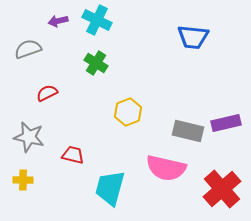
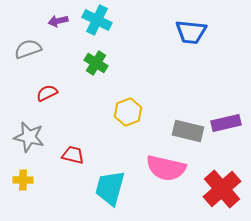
blue trapezoid: moved 2 px left, 5 px up
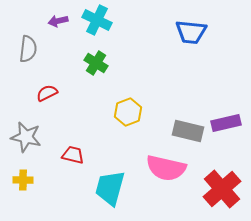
gray semicircle: rotated 116 degrees clockwise
gray star: moved 3 px left
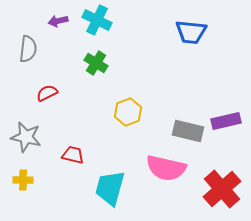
purple rectangle: moved 2 px up
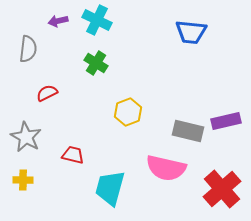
gray star: rotated 16 degrees clockwise
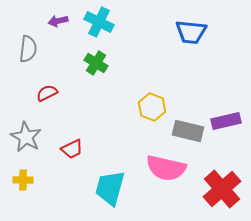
cyan cross: moved 2 px right, 2 px down
yellow hexagon: moved 24 px right, 5 px up; rotated 20 degrees counterclockwise
red trapezoid: moved 1 px left, 6 px up; rotated 140 degrees clockwise
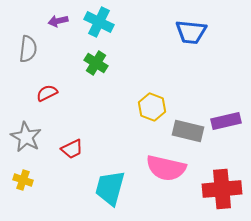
yellow cross: rotated 18 degrees clockwise
red cross: rotated 36 degrees clockwise
